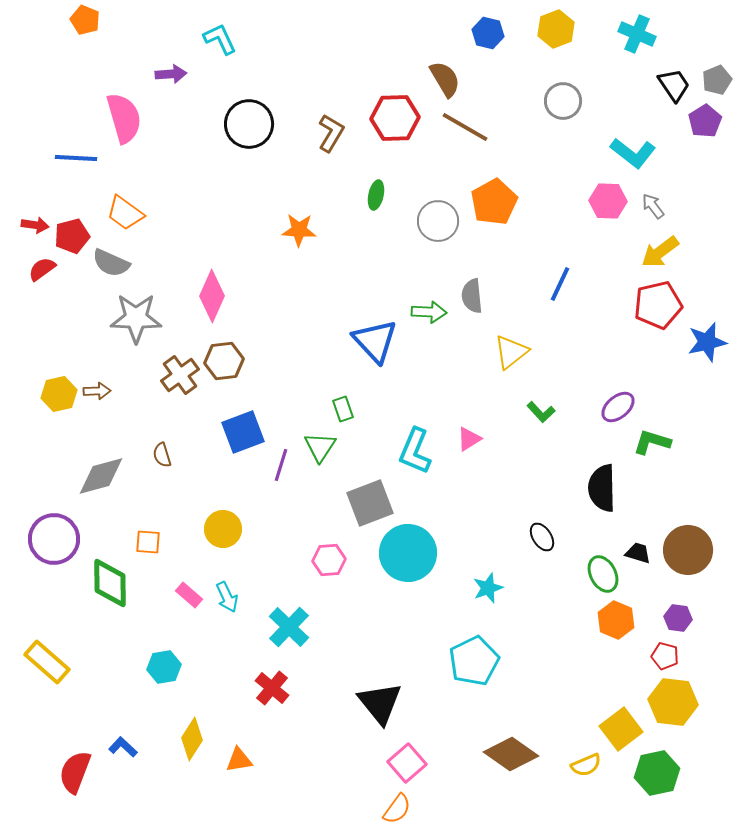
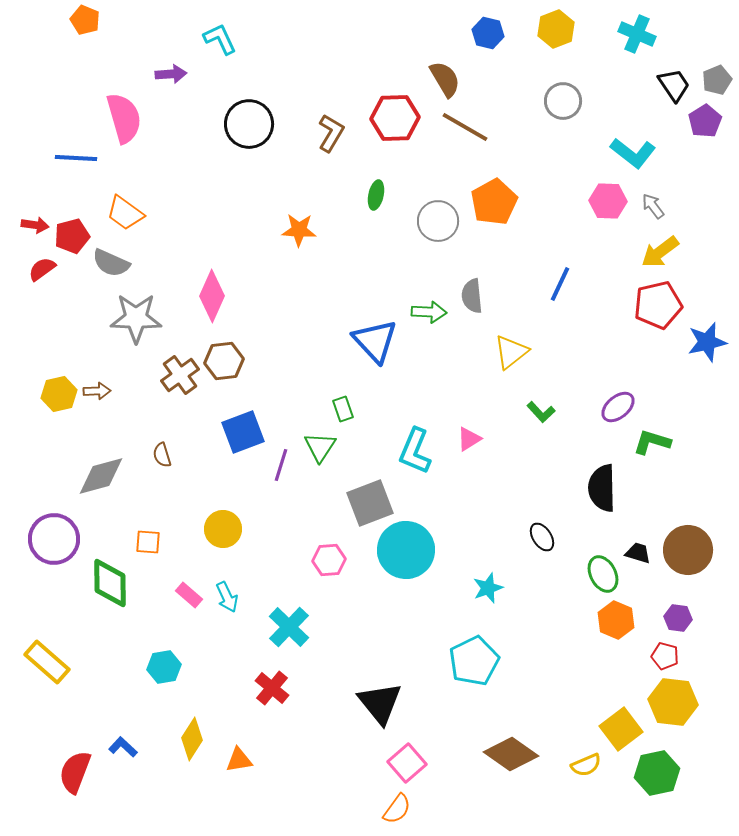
cyan circle at (408, 553): moved 2 px left, 3 px up
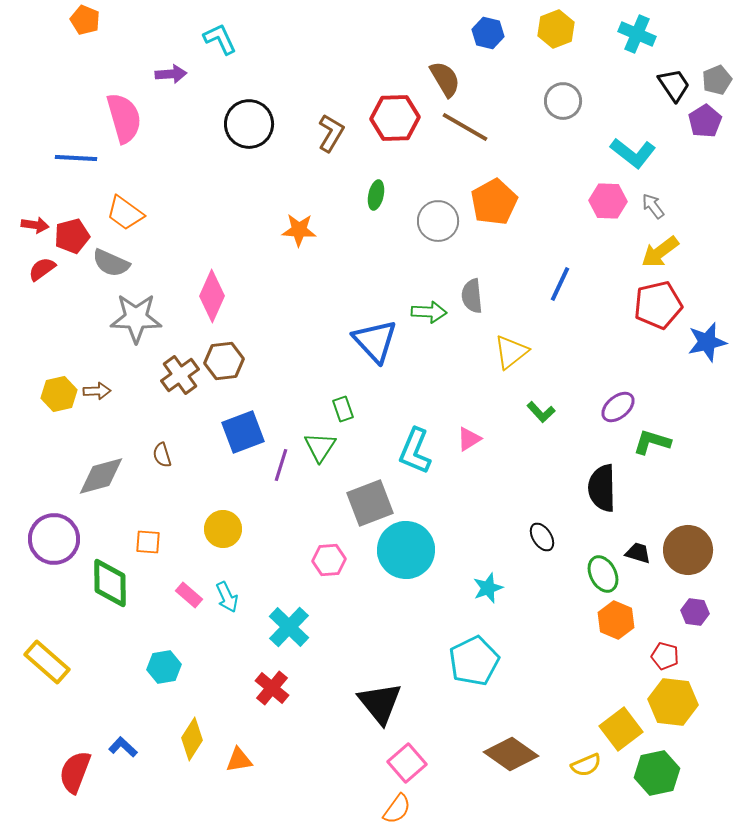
purple hexagon at (678, 618): moved 17 px right, 6 px up
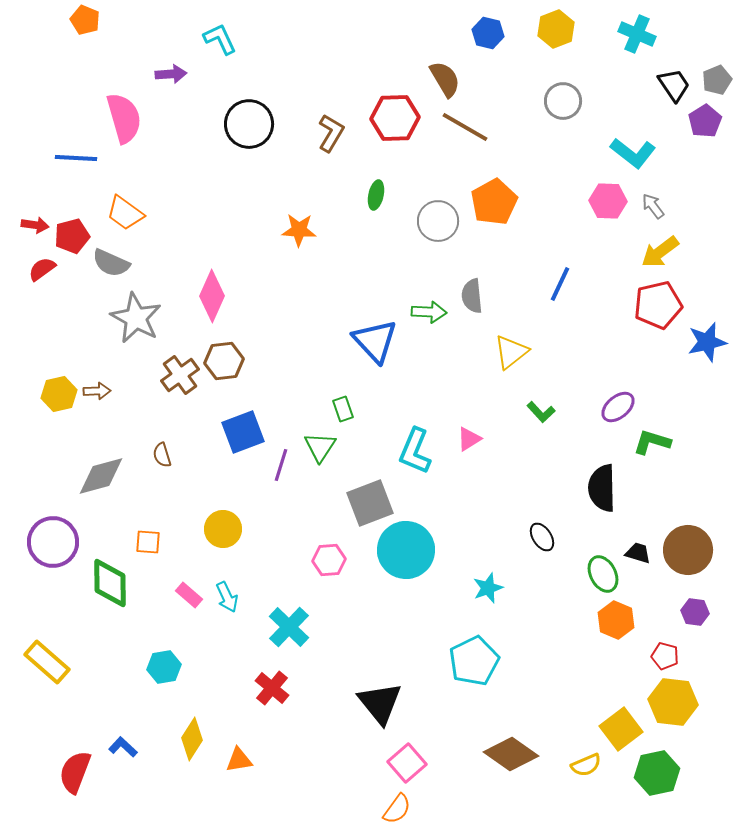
gray star at (136, 318): rotated 27 degrees clockwise
purple circle at (54, 539): moved 1 px left, 3 px down
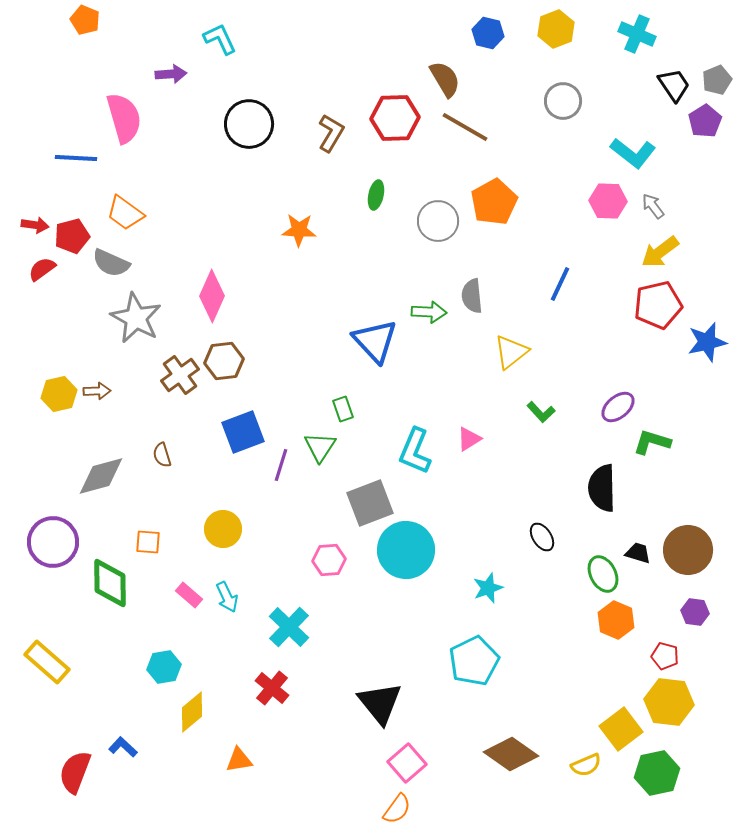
yellow hexagon at (673, 702): moved 4 px left
yellow diamond at (192, 739): moved 27 px up; rotated 18 degrees clockwise
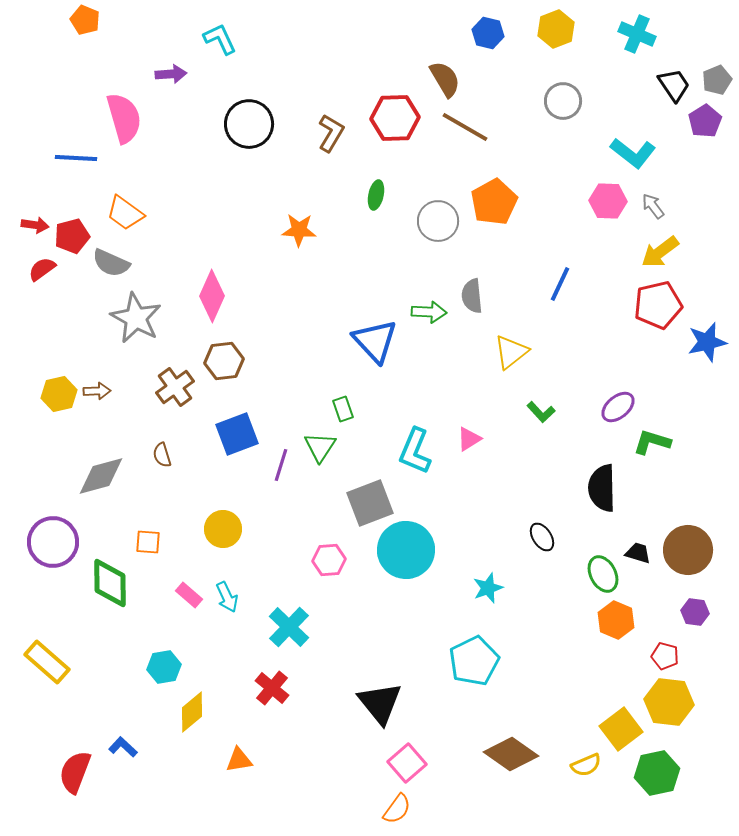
brown cross at (180, 375): moved 5 px left, 12 px down
blue square at (243, 432): moved 6 px left, 2 px down
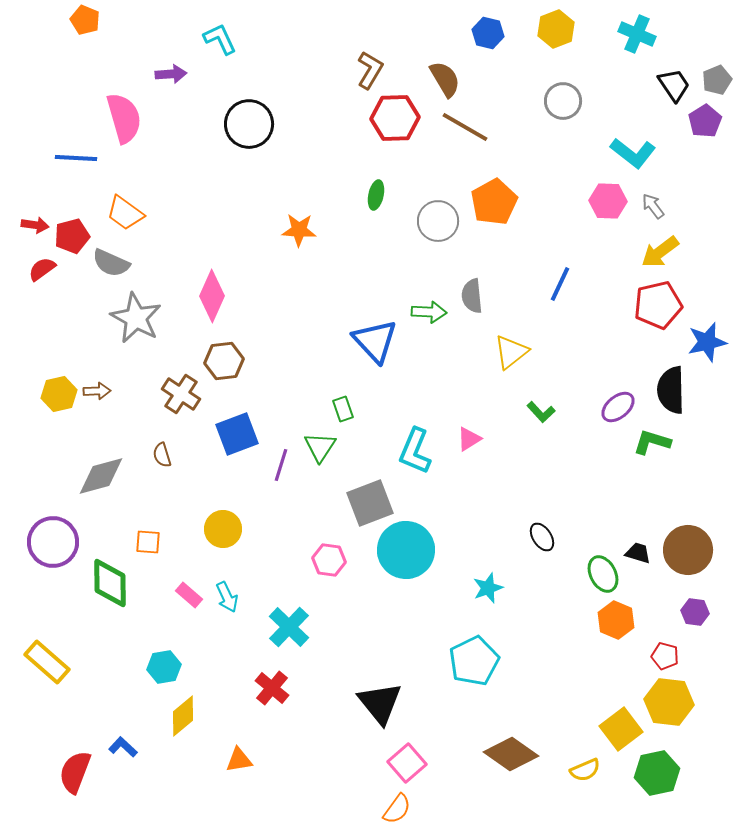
brown L-shape at (331, 133): moved 39 px right, 63 px up
brown cross at (175, 387): moved 6 px right, 7 px down; rotated 21 degrees counterclockwise
black semicircle at (602, 488): moved 69 px right, 98 px up
pink hexagon at (329, 560): rotated 12 degrees clockwise
yellow diamond at (192, 712): moved 9 px left, 4 px down
yellow semicircle at (586, 765): moved 1 px left, 5 px down
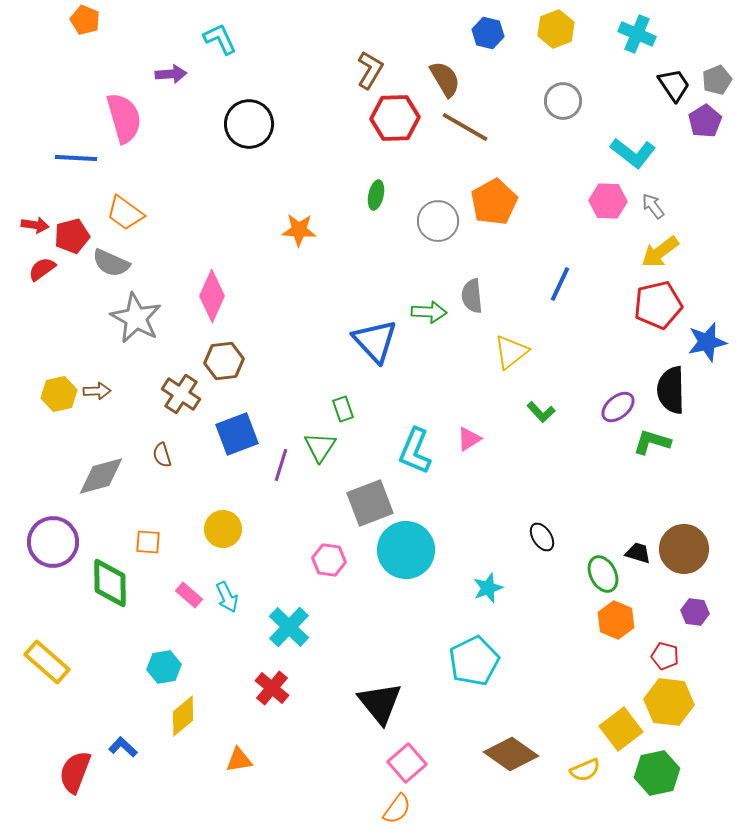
brown circle at (688, 550): moved 4 px left, 1 px up
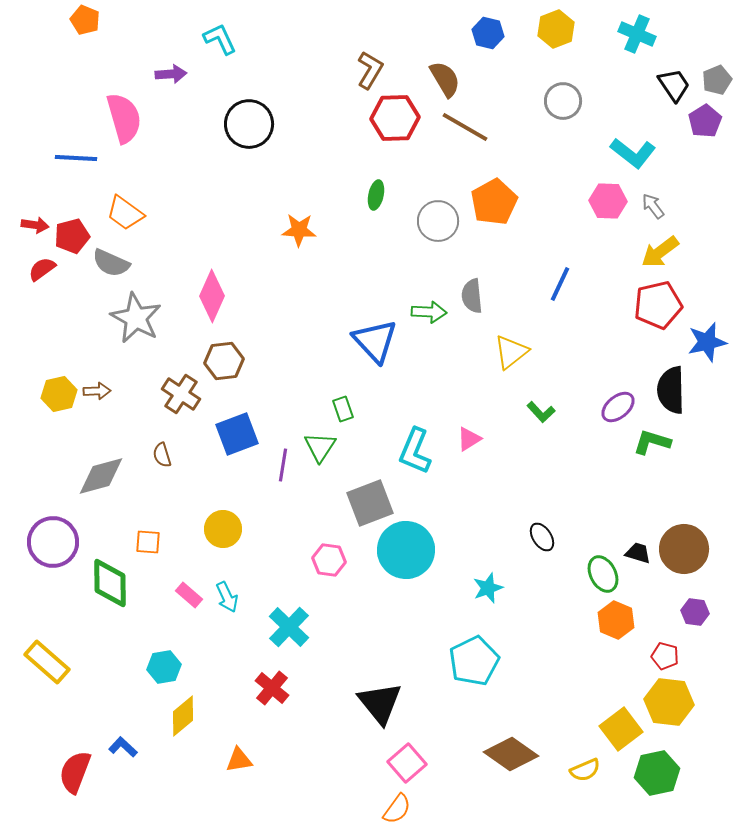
purple line at (281, 465): moved 2 px right; rotated 8 degrees counterclockwise
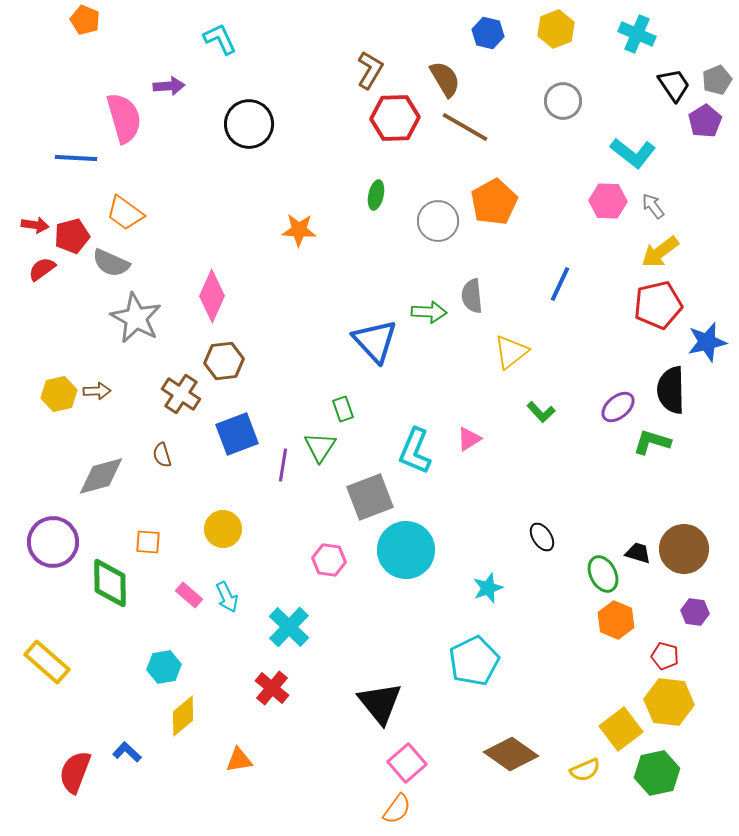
purple arrow at (171, 74): moved 2 px left, 12 px down
gray square at (370, 503): moved 6 px up
blue L-shape at (123, 747): moved 4 px right, 5 px down
